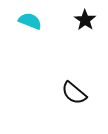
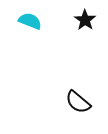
black semicircle: moved 4 px right, 9 px down
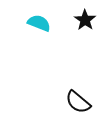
cyan semicircle: moved 9 px right, 2 px down
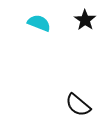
black semicircle: moved 3 px down
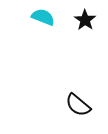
cyan semicircle: moved 4 px right, 6 px up
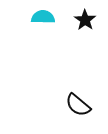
cyan semicircle: rotated 20 degrees counterclockwise
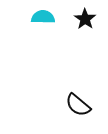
black star: moved 1 px up
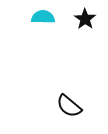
black semicircle: moved 9 px left, 1 px down
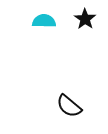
cyan semicircle: moved 1 px right, 4 px down
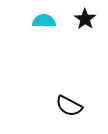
black semicircle: rotated 12 degrees counterclockwise
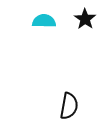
black semicircle: rotated 108 degrees counterclockwise
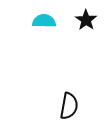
black star: moved 1 px right, 1 px down
